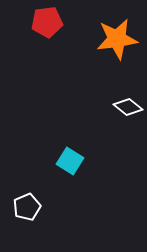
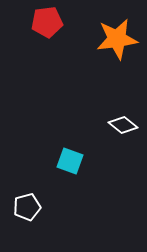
white diamond: moved 5 px left, 18 px down
cyan square: rotated 12 degrees counterclockwise
white pentagon: rotated 8 degrees clockwise
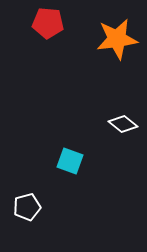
red pentagon: moved 1 px right, 1 px down; rotated 12 degrees clockwise
white diamond: moved 1 px up
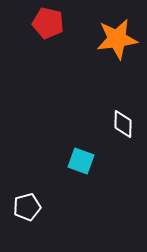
red pentagon: rotated 8 degrees clockwise
white diamond: rotated 52 degrees clockwise
cyan square: moved 11 px right
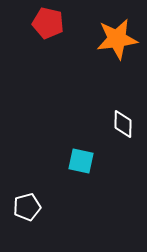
cyan square: rotated 8 degrees counterclockwise
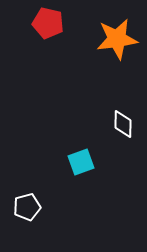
cyan square: moved 1 px down; rotated 32 degrees counterclockwise
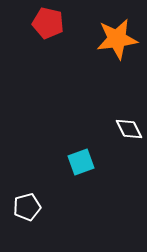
white diamond: moved 6 px right, 5 px down; rotated 28 degrees counterclockwise
